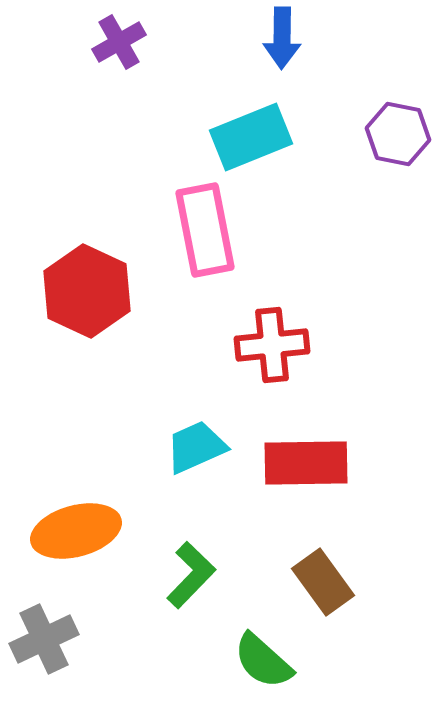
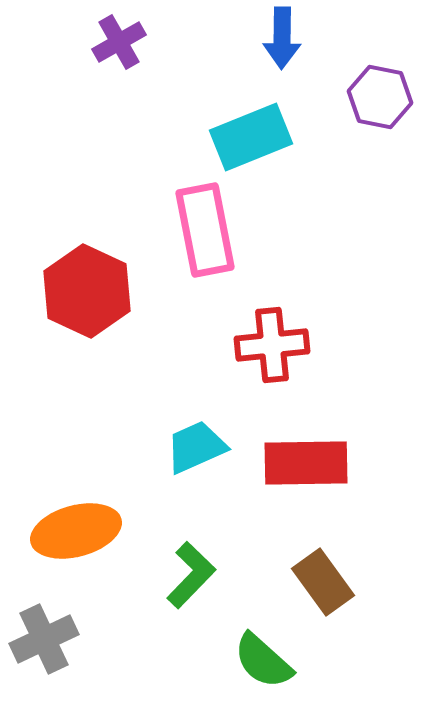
purple hexagon: moved 18 px left, 37 px up
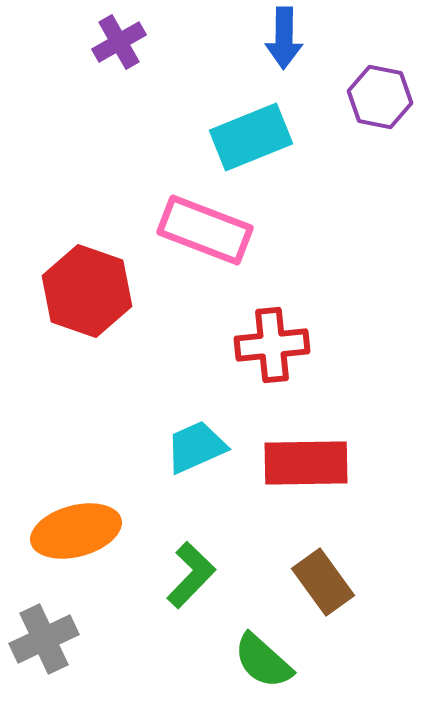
blue arrow: moved 2 px right
pink rectangle: rotated 58 degrees counterclockwise
red hexagon: rotated 6 degrees counterclockwise
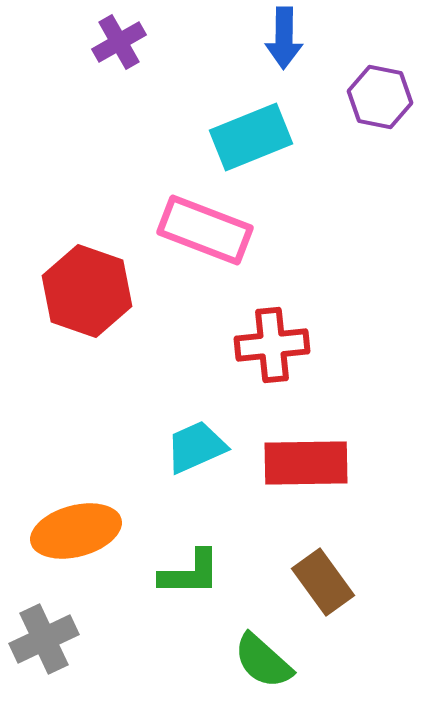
green L-shape: moved 1 px left, 2 px up; rotated 46 degrees clockwise
